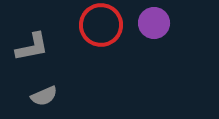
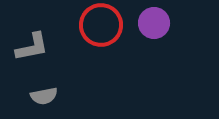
gray semicircle: rotated 12 degrees clockwise
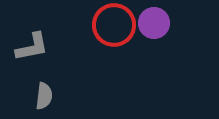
red circle: moved 13 px right
gray semicircle: rotated 72 degrees counterclockwise
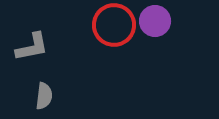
purple circle: moved 1 px right, 2 px up
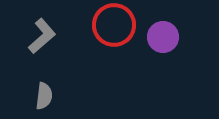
purple circle: moved 8 px right, 16 px down
gray L-shape: moved 10 px right, 11 px up; rotated 30 degrees counterclockwise
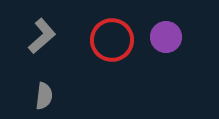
red circle: moved 2 px left, 15 px down
purple circle: moved 3 px right
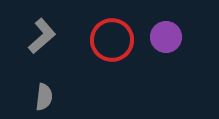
gray semicircle: moved 1 px down
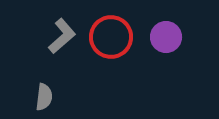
gray L-shape: moved 20 px right
red circle: moved 1 px left, 3 px up
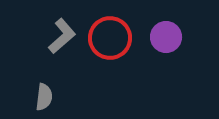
red circle: moved 1 px left, 1 px down
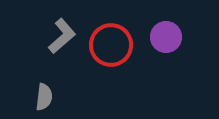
red circle: moved 1 px right, 7 px down
